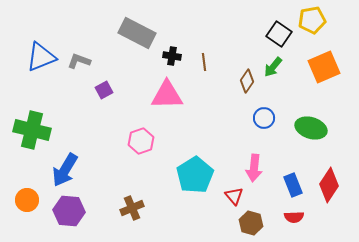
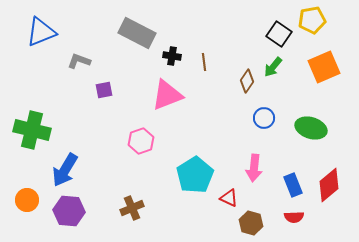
blue triangle: moved 25 px up
purple square: rotated 18 degrees clockwise
pink triangle: rotated 20 degrees counterclockwise
red diamond: rotated 16 degrees clockwise
red triangle: moved 5 px left, 2 px down; rotated 24 degrees counterclockwise
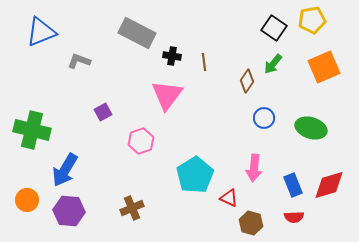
black square: moved 5 px left, 6 px up
green arrow: moved 3 px up
purple square: moved 1 px left, 22 px down; rotated 18 degrees counterclockwise
pink triangle: rotated 32 degrees counterclockwise
red diamond: rotated 24 degrees clockwise
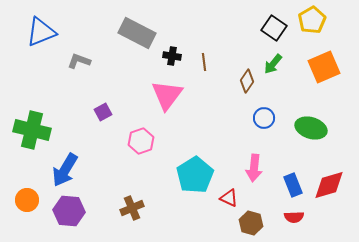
yellow pentagon: rotated 20 degrees counterclockwise
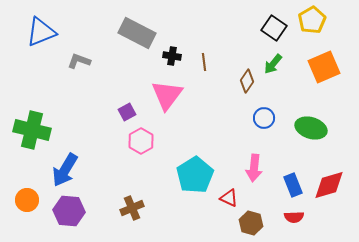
purple square: moved 24 px right
pink hexagon: rotated 10 degrees counterclockwise
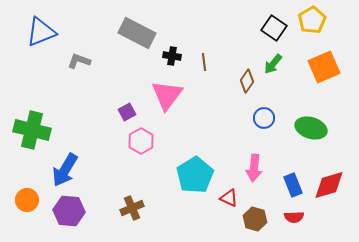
brown hexagon: moved 4 px right, 4 px up
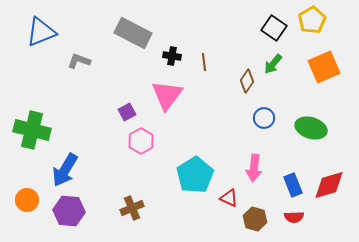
gray rectangle: moved 4 px left
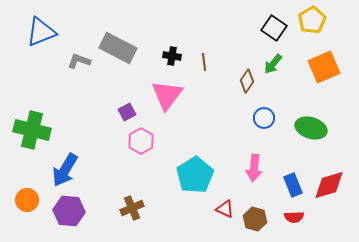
gray rectangle: moved 15 px left, 15 px down
red triangle: moved 4 px left, 11 px down
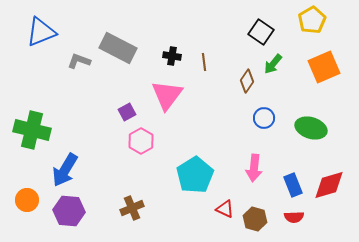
black square: moved 13 px left, 4 px down
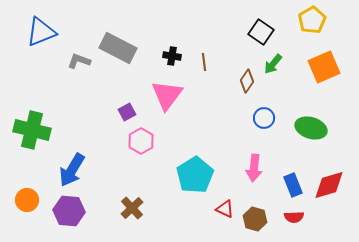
blue arrow: moved 7 px right
brown cross: rotated 20 degrees counterclockwise
